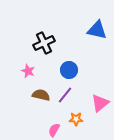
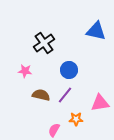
blue triangle: moved 1 px left, 1 px down
black cross: rotated 10 degrees counterclockwise
pink star: moved 3 px left; rotated 16 degrees counterclockwise
pink triangle: rotated 30 degrees clockwise
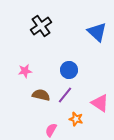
blue triangle: moved 1 px right, 1 px down; rotated 30 degrees clockwise
black cross: moved 3 px left, 17 px up
pink star: rotated 16 degrees counterclockwise
pink triangle: rotated 42 degrees clockwise
orange star: rotated 16 degrees clockwise
pink semicircle: moved 3 px left
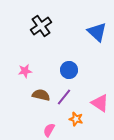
purple line: moved 1 px left, 2 px down
pink semicircle: moved 2 px left
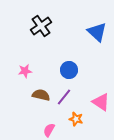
pink triangle: moved 1 px right, 1 px up
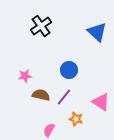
pink star: moved 5 px down
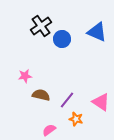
blue triangle: rotated 20 degrees counterclockwise
blue circle: moved 7 px left, 31 px up
purple line: moved 3 px right, 3 px down
pink semicircle: rotated 24 degrees clockwise
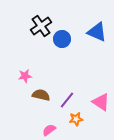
orange star: rotated 24 degrees counterclockwise
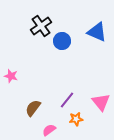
blue circle: moved 2 px down
pink star: moved 14 px left; rotated 24 degrees clockwise
brown semicircle: moved 8 px left, 13 px down; rotated 66 degrees counterclockwise
pink triangle: rotated 18 degrees clockwise
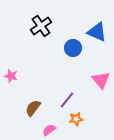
blue circle: moved 11 px right, 7 px down
pink triangle: moved 22 px up
